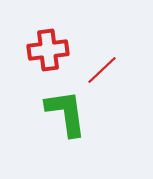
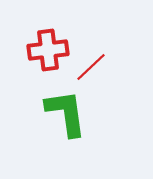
red line: moved 11 px left, 3 px up
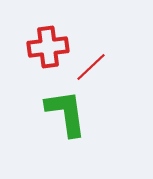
red cross: moved 3 px up
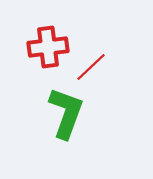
green L-shape: rotated 28 degrees clockwise
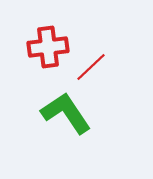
green L-shape: rotated 54 degrees counterclockwise
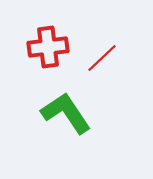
red line: moved 11 px right, 9 px up
